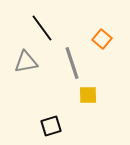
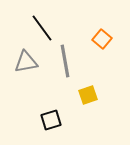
gray line: moved 7 px left, 2 px up; rotated 8 degrees clockwise
yellow square: rotated 18 degrees counterclockwise
black square: moved 6 px up
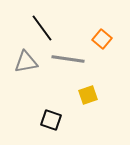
gray line: moved 3 px right, 2 px up; rotated 72 degrees counterclockwise
black square: rotated 35 degrees clockwise
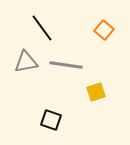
orange square: moved 2 px right, 9 px up
gray line: moved 2 px left, 6 px down
yellow square: moved 8 px right, 3 px up
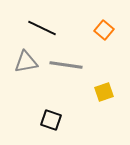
black line: rotated 28 degrees counterclockwise
yellow square: moved 8 px right
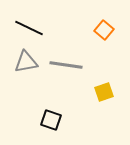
black line: moved 13 px left
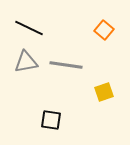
black square: rotated 10 degrees counterclockwise
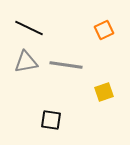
orange square: rotated 24 degrees clockwise
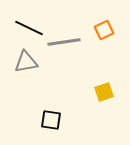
gray line: moved 2 px left, 23 px up; rotated 16 degrees counterclockwise
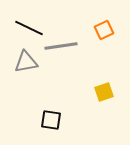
gray line: moved 3 px left, 4 px down
